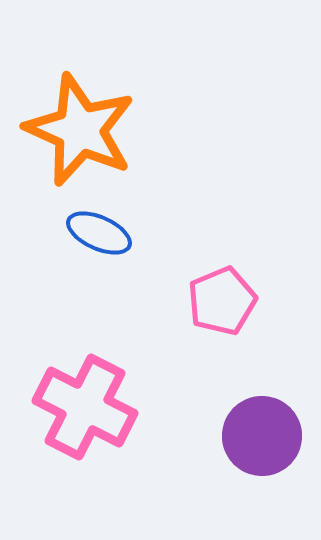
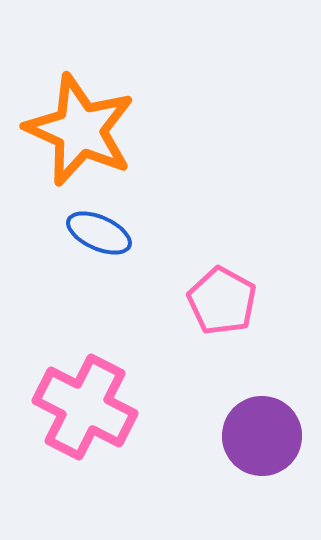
pink pentagon: rotated 20 degrees counterclockwise
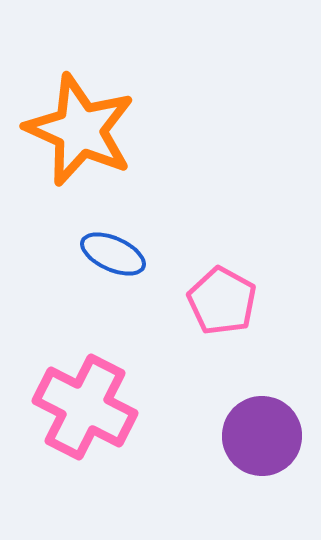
blue ellipse: moved 14 px right, 21 px down
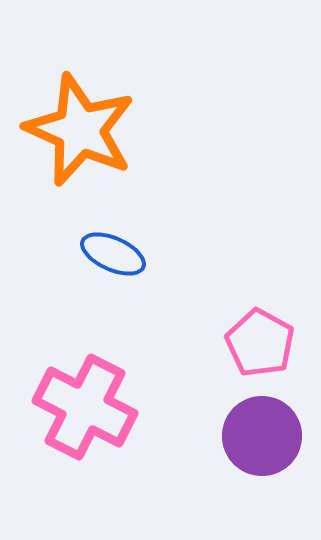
pink pentagon: moved 38 px right, 42 px down
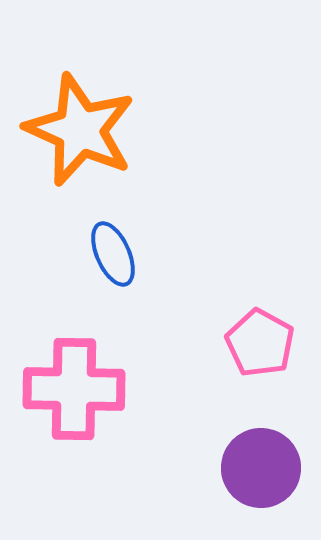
blue ellipse: rotated 42 degrees clockwise
pink cross: moved 11 px left, 18 px up; rotated 26 degrees counterclockwise
purple circle: moved 1 px left, 32 px down
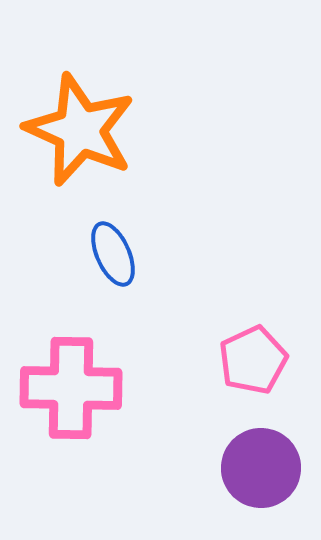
pink pentagon: moved 7 px left, 17 px down; rotated 18 degrees clockwise
pink cross: moved 3 px left, 1 px up
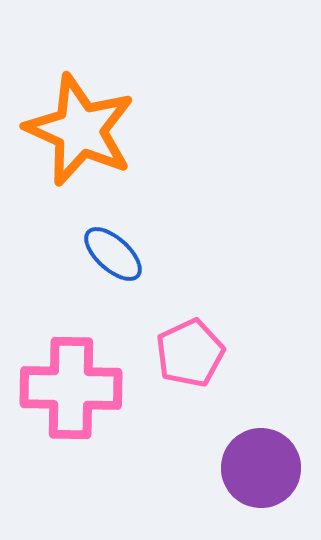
blue ellipse: rotated 24 degrees counterclockwise
pink pentagon: moved 63 px left, 7 px up
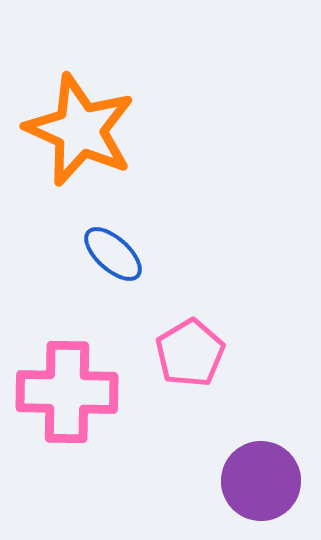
pink pentagon: rotated 6 degrees counterclockwise
pink cross: moved 4 px left, 4 px down
purple circle: moved 13 px down
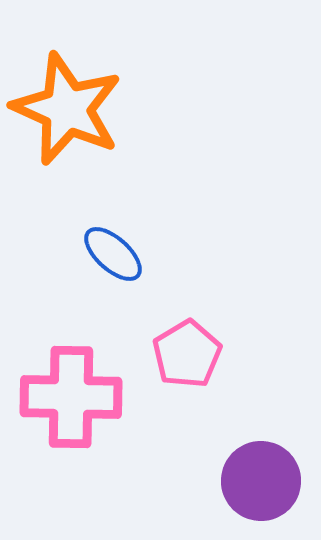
orange star: moved 13 px left, 21 px up
pink pentagon: moved 3 px left, 1 px down
pink cross: moved 4 px right, 5 px down
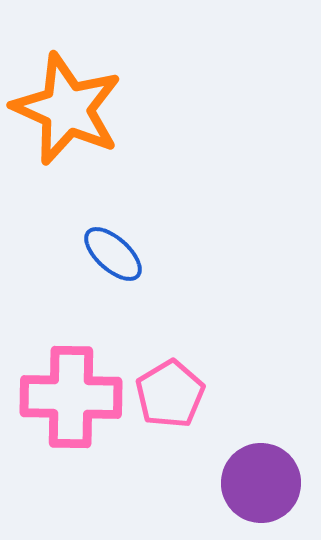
pink pentagon: moved 17 px left, 40 px down
purple circle: moved 2 px down
